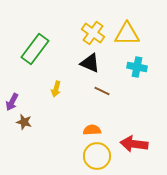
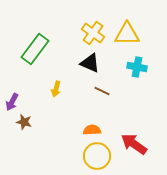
red arrow: rotated 28 degrees clockwise
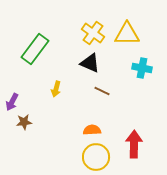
cyan cross: moved 5 px right, 1 px down
brown star: rotated 21 degrees counterclockwise
red arrow: rotated 56 degrees clockwise
yellow circle: moved 1 px left, 1 px down
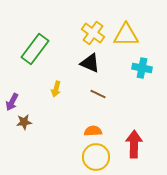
yellow triangle: moved 1 px left, 1 px down
brown line: moved 4 px left, 3 px down
orange semicircle: moved 1 px right, 1 px down
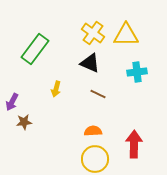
cyan cross: moved 5 px left, 4 px down; rotated 18 degrees counterclockwise
yellow circle: moved 1 px left, 2 px down
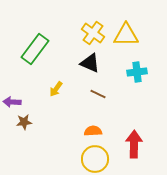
yellow arrow: rotated 21 degrees clockwise
purple arrow: rotated 66 degrees clockwise
